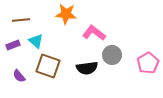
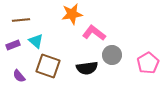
orange star: moved 6 px right; rotated 15 degrees counterclockwise
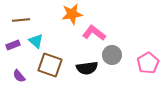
brown square: moved 2 px right, 1 px up
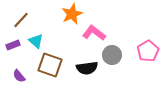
orange star: rotated 15 degrees counterclockwise
brown line: rotated 42 degrees counterclockwise
pink pentagon: moved 12 px up
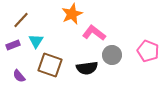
cyan triangle: rotated 21 degrees clockwise
pink pentagon: rotated 20 degrees counterclockwise
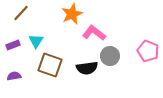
brown line: moved 7 px up
gray circle: moved 2 px left, 1 px down
purple semicircle: moved 5 px left; rotated 120 degrees clockwise
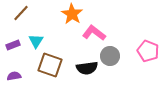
orange star: rotated 15 degrees counterclockwise
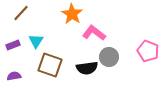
gray circle: moved 1 px left, 1 px down
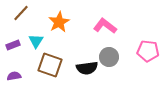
orange star: moved 13 px left, 8 px down; rotated 10 degrees clockwise
pink L-shape: moved 11 px right, 7 px up
pink pentagon: rotated 15 degrees counterclockwise
